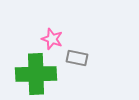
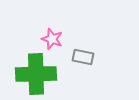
gray rectangle: moved 6 px right, 1 px up
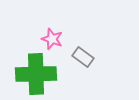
gray rectangle: rotated 25 degrees clockwise
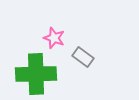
pink star: moved 2 px right, 1 px up
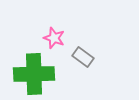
green cross: moved 2 px left
